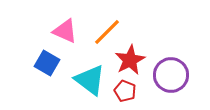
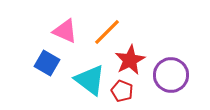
red pentagon: moved 3 px left
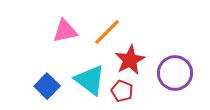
pink triangle: rotated 36 degrees counterclockwise
blue square: moved 23 px down; rotated 15 degrees clockwise
purple circle: moved 4 px right, 2 px up
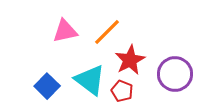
purple circle: moved 1 px down
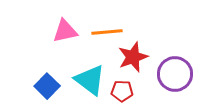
orange line: rotated 40 degrees clockwise
red star: moved 3 px right, 3 px up; rotated 8 degrees clockwise
red pentagon: rotated 20 degrees counterclockwise
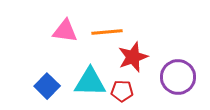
pink triangle: rotated 20 degrees clockwise
purple circle: moved 3 px right, 3 px down
cyan triangle: moved 2 px down; rotated 36 degrees counterclockwise
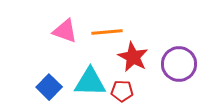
pink triangle: rotated 12 degrees clockwise
red star: rotated 24 degrees counterclockwise
purple circle: moved 1 px right, 13 px up
blue square: moved 2 px right, 1 px down
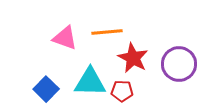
pink triangle: moved 7 px down
red star: moved 1 px down
blue square: moved 3 px left, 2 px down
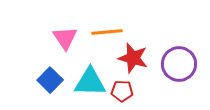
pink triangle: rotated 36 degrees clockwise
red star: rotated 12 degrees counterclockwise
blue square: moved 4 px right, 9 px up
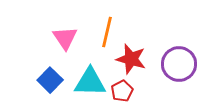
orange line: rotated 72 degrees counterclockwise
red star: moved 2 px left, 1 px down
red pentagon: rotated 30 degrees counterclockwise
